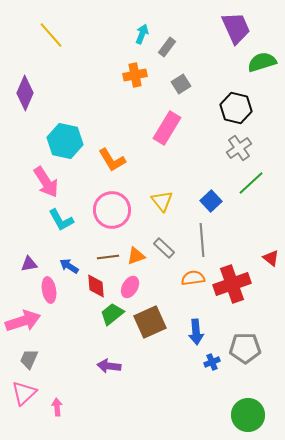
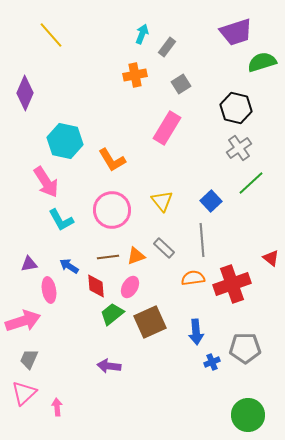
purple trapezoid at (236, 28): moved 4 px down; rotated 96 degrees clockwise
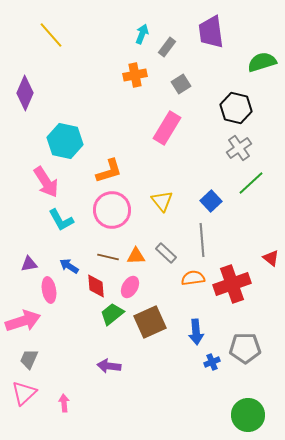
purple trapezoid at (236, 32): moved 25 px left; rotated 100 degrees clockwise
orange L-shape at (112, 160): moved 3 px left, 11 px down; rotated 76 degrees counterclockwise
gray rectangle at (164, 248): moved 2 px right, 5 px down
orange triangle at (136, 256): rotated 18 degrees clockwise
brown line at (108, 257): rotated 20 degrees clockwise
pink arrow at (57, 407): moved 7 px right, 4 px up
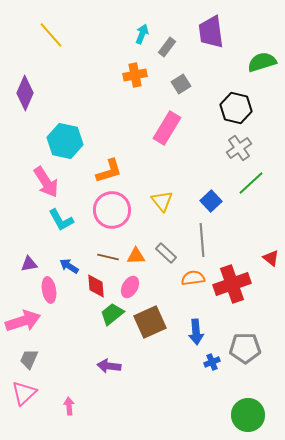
pink arrow at (64, 403): moved 5 px right, 3 px down
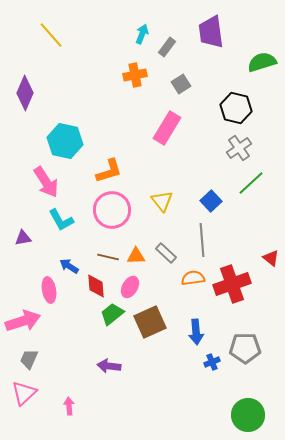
purple triangle at (29, 264): moved 6 px left, 26 px up
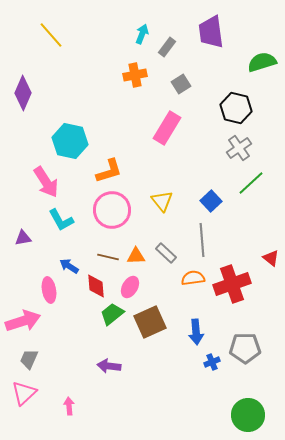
purple diamond at (25, 93): moved 2 px left
cyan hexagon at (65, 141): moved 5 px right
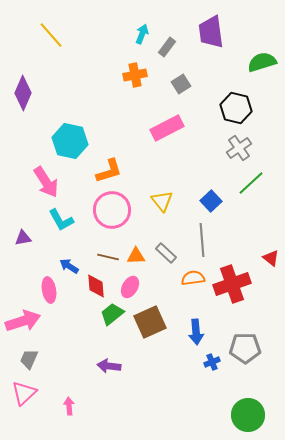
pink rectangle at (167, 128): rotated 32 degrees clockwise
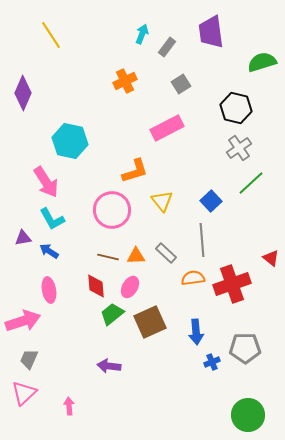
yellow line at (51, 35): rotated 8 degrees clockwise
orange cross at (135, 75): moved 10 px left, 6 px down; rotated 15 degrees counterclockwise
orange L-shape at (109, 171): moved 26 px right
cyan L-shape at (61, 220): moved 9 px left, 1 px up
blue arrow at (69, 266): moved 20 px left, 15 px up
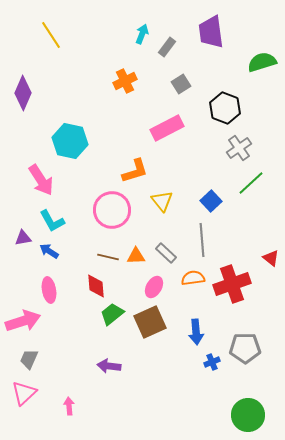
black hexagon at (236, 108): moved 11 px left; rotated 8 degrees clockwise
pink arrow at (46, 182): moved 5 px left, 2 px up
cyan L-shape at (52, 219): moved 2 px down
pink ellipse at (130, 287): moved 24 px right
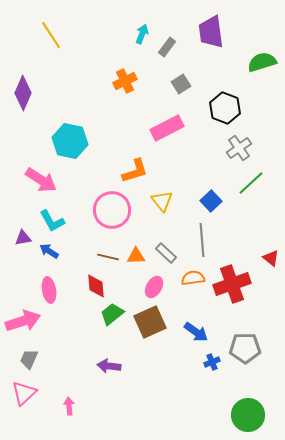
pink arrow at (41, 180): rotated 24 degrees counterclockwise
blue arrow at (196, 332): rotated 50 degrees counterclockwise
